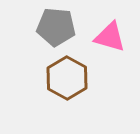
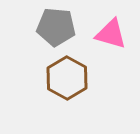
pink triangle: moved 1 px right, 3 px up
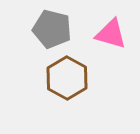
gray pentagon: moved 4 px left, 2 px down; rotated 9 degrees clockwise
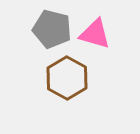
pink triangle: moved 16 px left
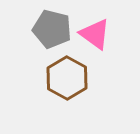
pink triangle: rotated 20 degrees clockwise
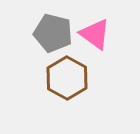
gray pentagon: moved 1 px right, 4 px down
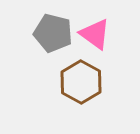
brown hexagon: moved 14 px right, 4 px down
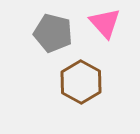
pink triangle: moved 10 px right, 11 px up; rotated 12 degrees clockwise
